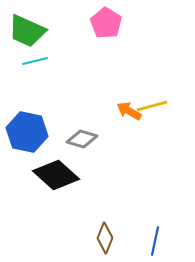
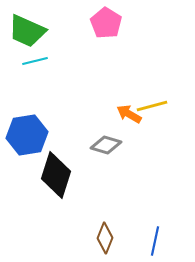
orange arrow: moved 3 px down
blue hexagon: moved 3 px down; rotated 21 degrees counterclockwise
gray diamond: moved 24 px right, 6 px down
black diamond: rotated 66 degrees clockwise
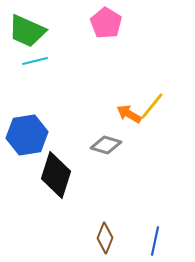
yellow line: rotated 36 degrees counterclockwise
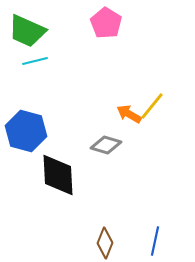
blue hexagon: moved 1 px left, 4 px up; rotated 24 degrees clockwise
black diamond: moved 2 px right; rotated 21 degrees counterclockwise
brown diamond: moved 5 px down
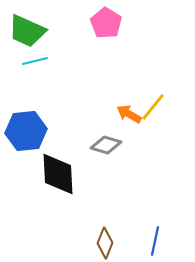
yellow line: moved 1 px right, 1 px down
blue hexagon: rotated 21 degrees counterclockwise
black diamond: moved 1 px up
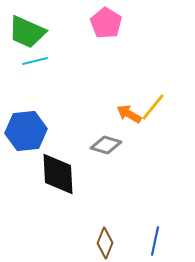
green trapezoid: moved 1 px down
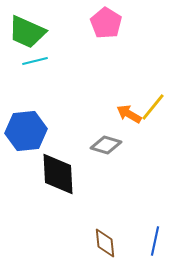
brown diamond: rotated 28 degrees counterclockwise
